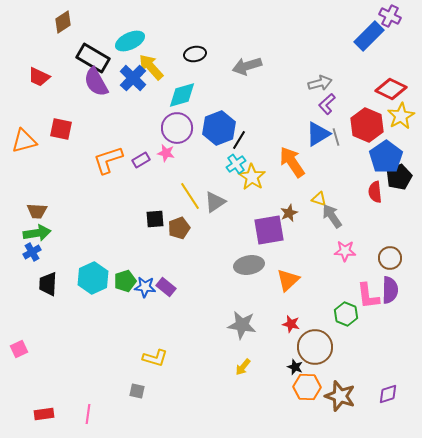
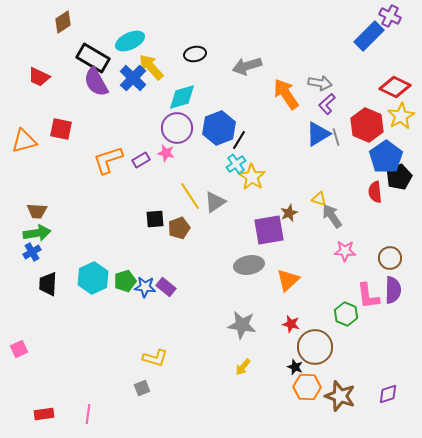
gray arrow at (320, 83): rotated 25 degrees clockwise
red diamond at (391, 89): moved 4 px right, 2 px up
cyan diamond at (182, 95): moved 2 px down
orange arrow at (292, 162): moved 6 px left, 68 px up
purple semicircle at (390, 290): moved 3 px right
gray square at (137, 391): moved 5 px right, 3 px up; rotated 35 degrees counterclockwise
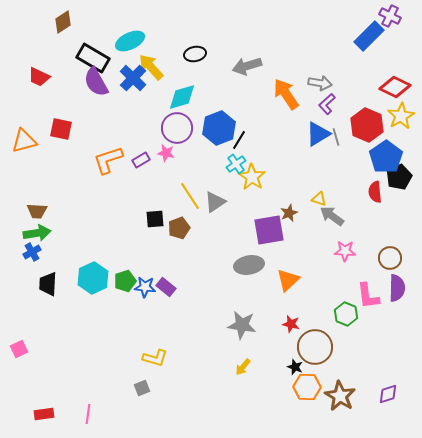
gray arrow at (332, 216): rotated 20 degrees counterclockwise
purple semicircle at (393, 290): moved 4 px right, 2 px up
brown star at (340, 396): rotated 12 degrees clockwise
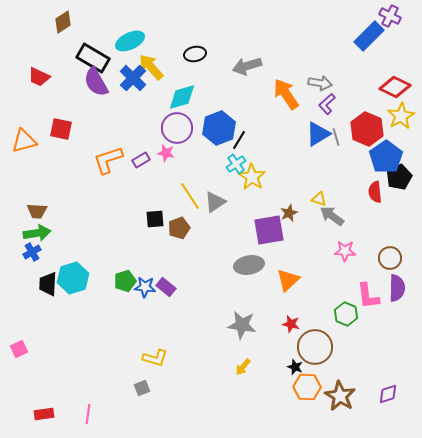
red hexagon at (367, 125): moved 4 px down
cyan hexagon at (93, 278): moved 20 px left; rotated 8 degrees clockwise
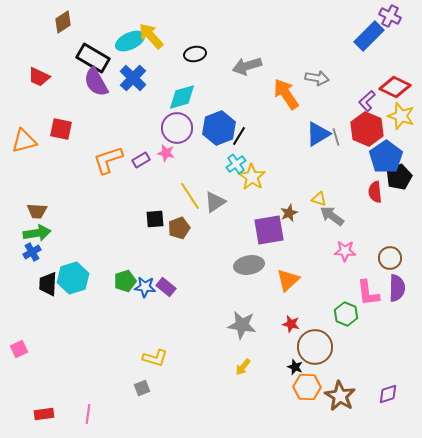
yellow arrow at (151, 67): moved 31 px up
gray arrow at (320, 83): moved 3 px left, 5 px up
purple L-shape at (327, 104): moved 40 px right, 3 px up
yellow star at (401, 116): rotated 24 degrees counterclockwise
black line at (239, 140): moved 4 px up
pink L-shape at (368, 296): moved 3 px up
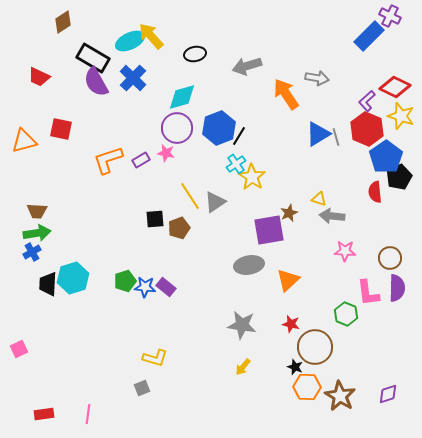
gray arrow at (332, 216): rotated 30 degrees counterclockwise
